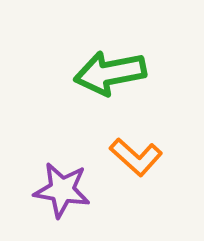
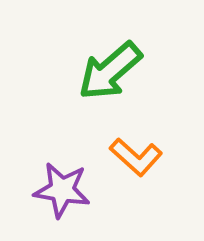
green arrow: moved 2 px up; rotated 30 degrees counterclockwise
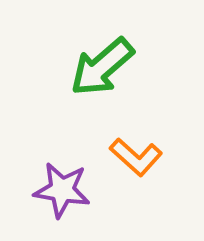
green arrow: moved 8 px left, 4 px up
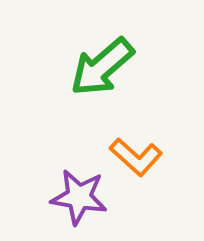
purple star: moved 17 px right, 7 px down
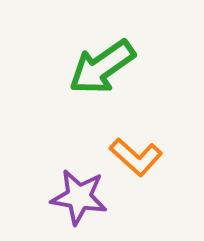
green arrow: rotated 6 degrees clockwise
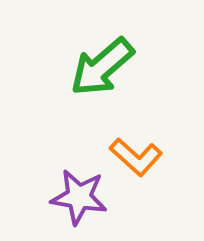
green arrow: rotated 6 degrees counterclockwise
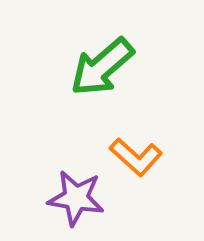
purple star: moved 3 px left, 1 px down
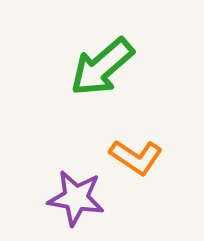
orange L-shape: rotated 8 degrees counterclockwise
